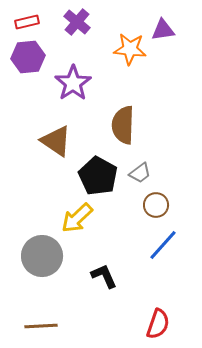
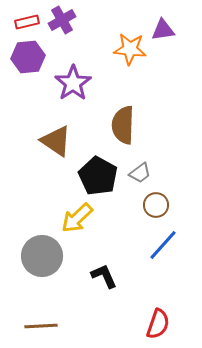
purple cross: moved 15 px left, 2 px up; rotated 20 degrees clockwise
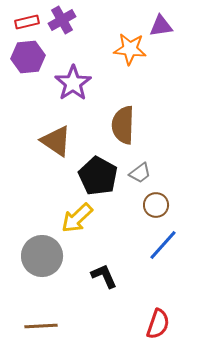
purple triangle: moved 2 px left, 4 px up
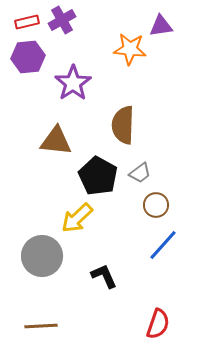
brown triangle: rotated 28 degrees counterclockwise
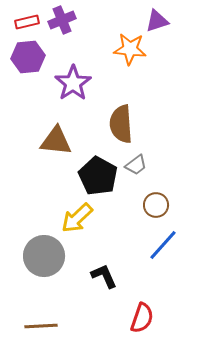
purple cross: rotated 8 degrees clockwise
purple triangle: moved 4 px left, 5 px up; rotated 10 degrees counterclockwise
brown semicircle: moved 2 px left, 1 px up; rotated 6 degrees counterclockwise
gray trapezoid: moved 4 px left, 8 px up
gray circle: moved 2 px right
red semicircle: moved 16 px left, 6 px up
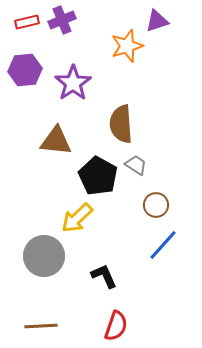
orange star: moved 3 px left, 3 px up; rotated 24 degrees counterclockwise
purple hexagon: moved 3 px left, 13 px down
gray trapezoid: rotated 110 degrees counterclockwise
red semicircle: moved 26 px left, 8 px down
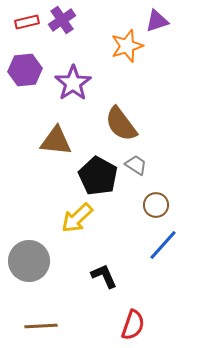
purple cross: rotated 12 degrees counterclockwise
brown semicircle: rotated 33 degrees counterclockwise
gray circle: moved 15 px left, 5 px down
red semicircle: moved 17 px right, 1 px up
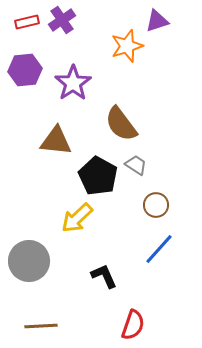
blue line: moved 4 px left, 4 px down
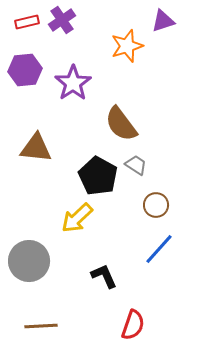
purple triangle: moved 6 px right
brown triangle: moved 20 px left, 7 px down
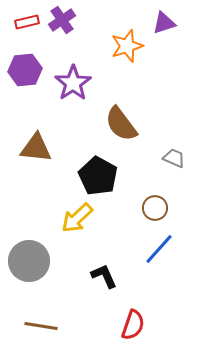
purple triangle: moved 1 px right, 2 px down
gray trapezoid: moved 38 px right, 7 px up; rotated 10 degrees counterclockwise
brown circle: moved 1 px left, 3 px down
brown line: rotated 12 degrees clockwise
